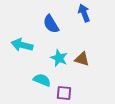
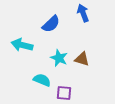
blue arrow: moved 1 px left
blue semicircle: rotated 102 degrees counterclockwise
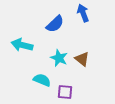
blue semicircle: moved 4 px right
brown triangle: rotated 21 degrees clockwise
purple square: moved 1 px right, 1 px up
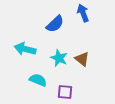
cyan arrow: moved 3 px right, 4 px down
cyan semicircle: moved 4 px left
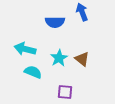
blue arrow: moved 1 px left, 1 px up
blue semicircle: moved 2 px up; rotated 42 degrees clockwise
cyan star: rotated 18 degrees clockwise
cyan semicircle: moved 5 px left, 8 px up
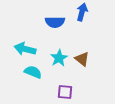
blue arrow: rotated 36 degrees clockwise
